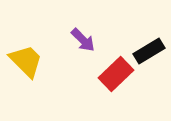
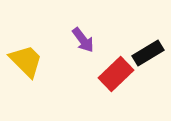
purple arrow: rotated 8 degrees clockwise
black rectangle: moved 1 px left, 2 px down
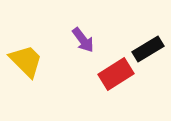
black rectangle: moved 4 px up
red rectangle: rotated 12 degrees clockwise
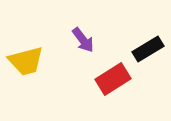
yellow trapezoid: rotated 120 degrees clockwise
red rectangle: moved 3 px left, 5 px down
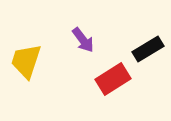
yellow trapezoid: rotated 123 degrees clockwise
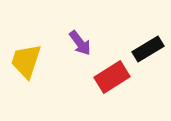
purple arrow: moved 3 px left, 3 px down
red rectangle: moved 1 px left, 2 px up
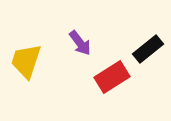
black rectangle: rotated 8 degrees counterclockwise
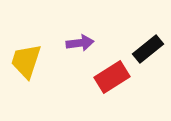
purple arrow: rotated 60 degrees counterclockwise
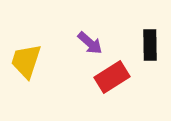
purple arrow: moved 10 px right; rotated 48 degrees clockwise
black rectangle: moved 2 px right, 4 px up; rotated 52 degrees counterclockwise
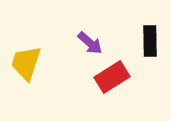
black rectangle: moved 4 px up
yellow trapezoid: moved 2 px down
